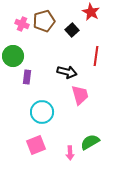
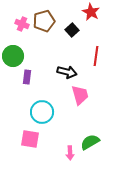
pink square: moved 6 px left, 6 px up; rotated 30 degrees clockwise
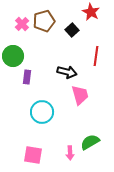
pink cross: rotated 24 degrees clockwise
pink square: moved 3 px right, 16 px down
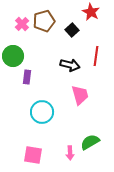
black arrow: moved 3 px right, 7 px up
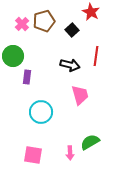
cyan circle: moved 1 px left
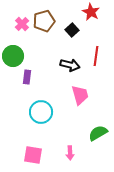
green semicircle: moved 8 px right, 9 px up
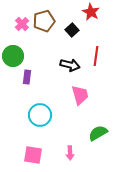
cyan circle: moved 1 px left, 3 px down
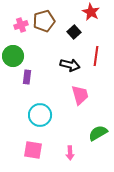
pink cross: moved 1 px left, 1 px down; rotated 24 degrees clockwise
black square: moved 2 px right, 2 px down
pink square: moved 5 px up
